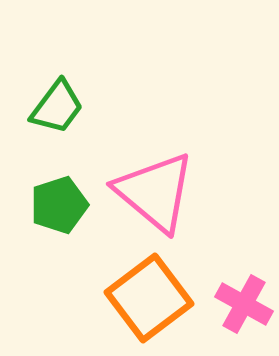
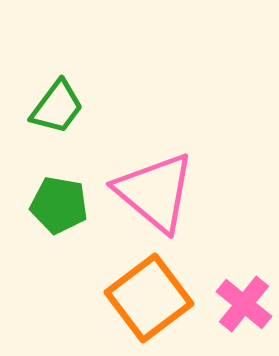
green pentagon: rotated 28 degrees clockwise
pink cross: rotated 10 degrees clockwise
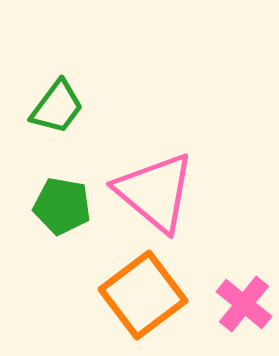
green pentagon: moved 3 px right, 1 px down
orange square: moved 6 px left, 3 px up
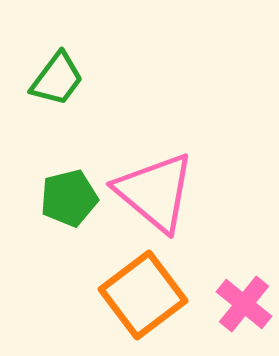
green trapezoid: moved 28 px up
green pentagon: moved 7 px right, 8 px up; rotated 24 degrees counterclockwise
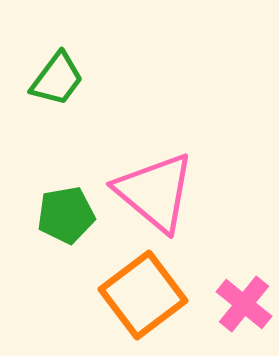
green pentagon: moved 3 px left, 17 px down; rotated 4 degrees clockwise
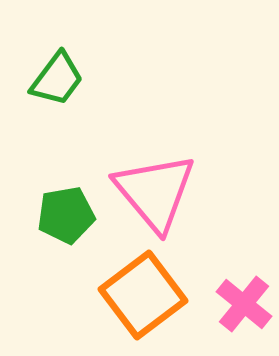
pink triangle: rotated 10 degrees clockwise
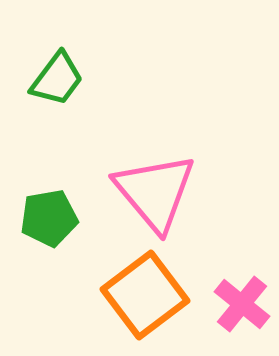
green pentagon: moved 17 px left, 3 px down
orange square: moved 2 px right
pink cross: moved 2 px left
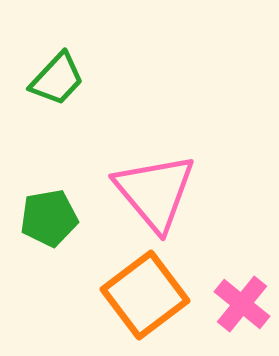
green trapezoid: rotated 6 degrees clockwise
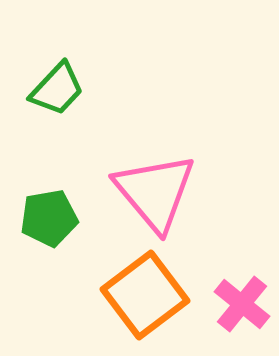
green trapezoid: moved 10 px down
